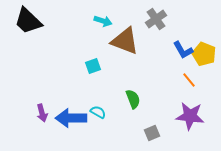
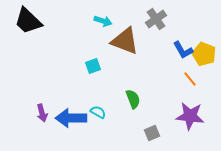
orange line: moved 1 px right, 1 px up
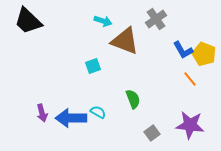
purple star: moved 9 px down
gray square: rotated 14 degrees counterclockwise
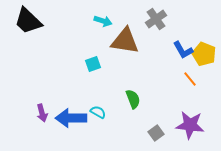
brown triangle: rotated 12 degrees counterclockwise
cyan square: moved 2 px up
gray square: moved 4 px right
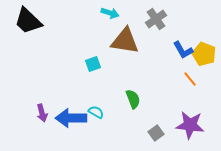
cyan arrow: moved 7 px right, 8 px up
cyan semicircle: moved 2 px left
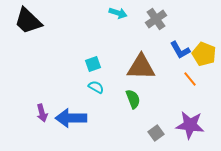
cyan arrow: moved 8 px right
brown triangle: moved 16 px right, 26 px down; rotated 8 degrees counterclockwise
blue L-shape: moved 3 px left
cyan semicircle: moved 25 px up
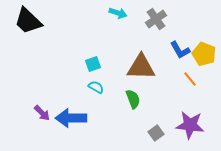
purple arrow: rotated 30 degrees counterclockwise
